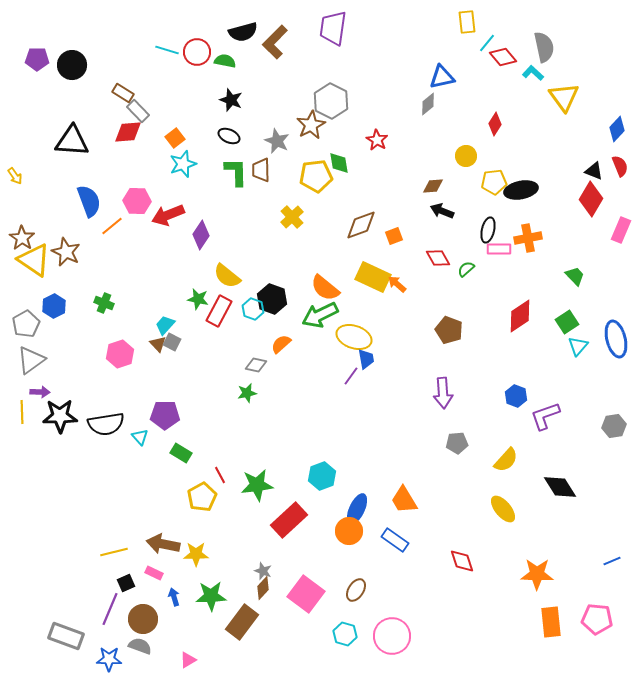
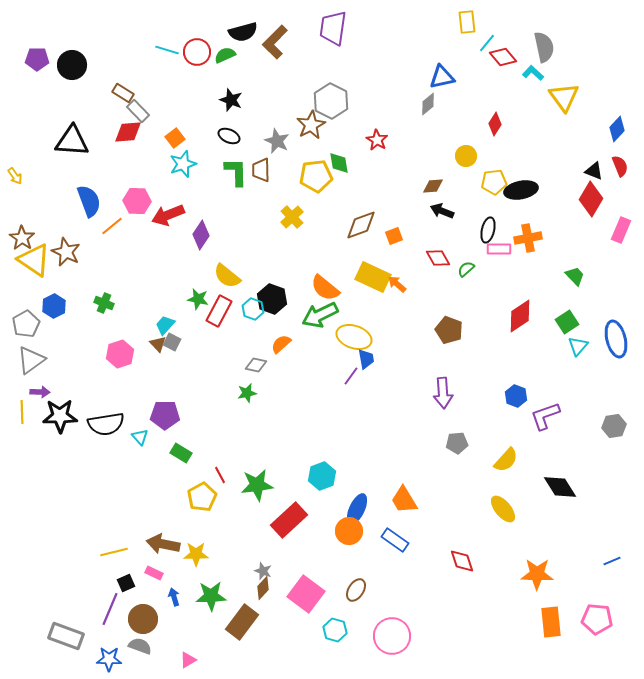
green semicircle at (225, 61): moved 6 px up; rotated 35 degrees counterclockwise
cyan hexagon at (345, 634): moved 10 px left, 4 px up
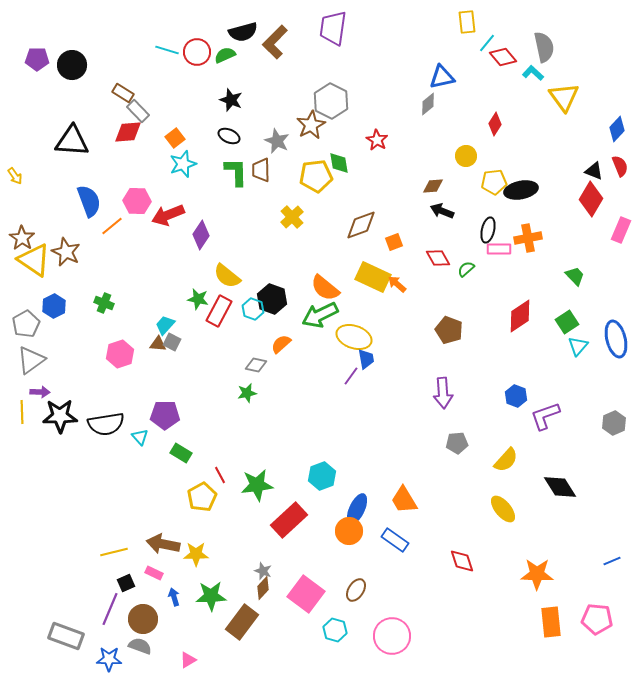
orange square at (394, 236): moved 6 px down
brown triangle at (158, 344): rotated 42 degrees counterclockwise
gray hexagon at (614, 426): moved 3 px up; rotated 15 degrees counterclockwise
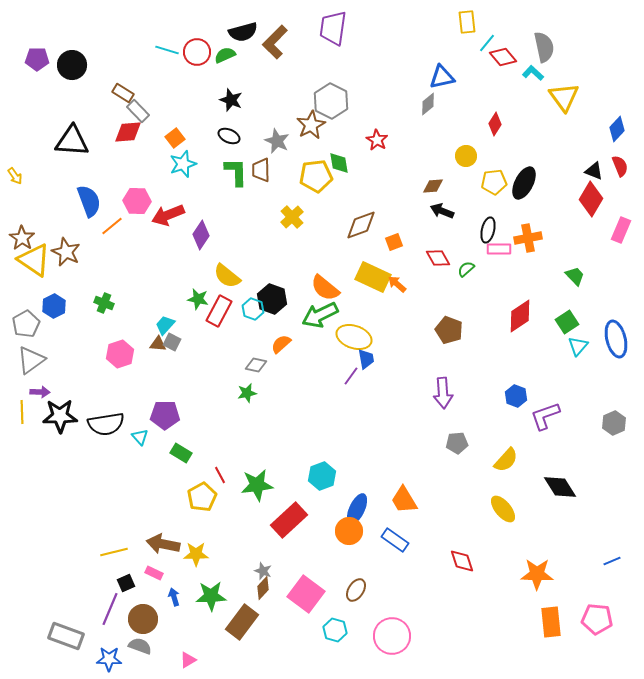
black ellipse at (521, 190): moved 3 px right, 7 px up; rotated 52 degrees counterclockwise
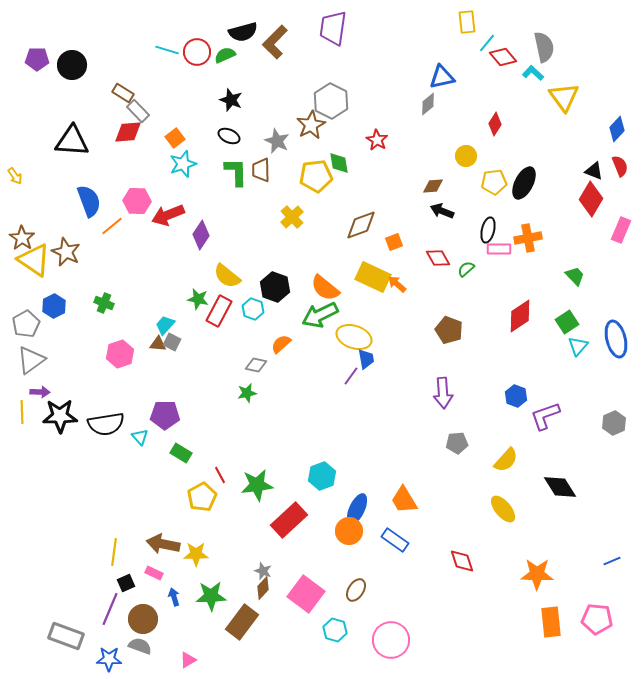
black hexagon at (272, 299): moved 3 px right, 12 px up
yellow line at (114, 552): rotated 68 degrees counterclockwise
pink circle at (392, 636): moved 1 px left, 4 px down
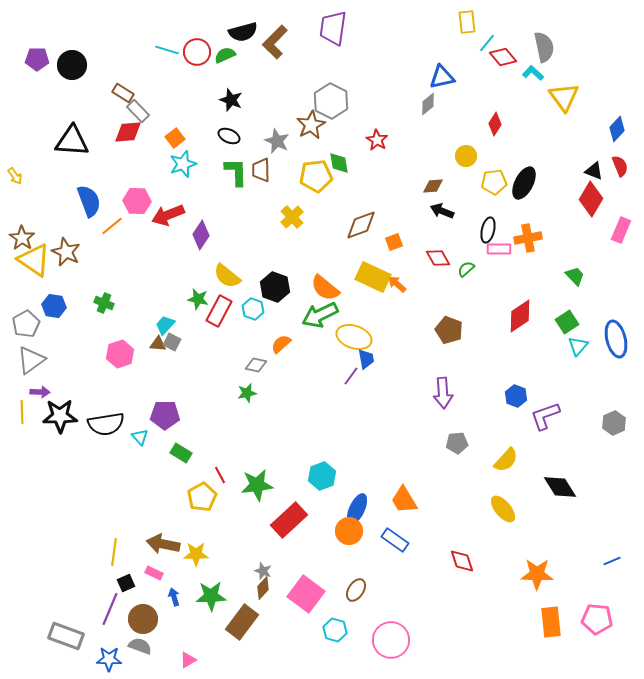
blue hexagon at (54, 306): rotated 25 degrees counterclockwise
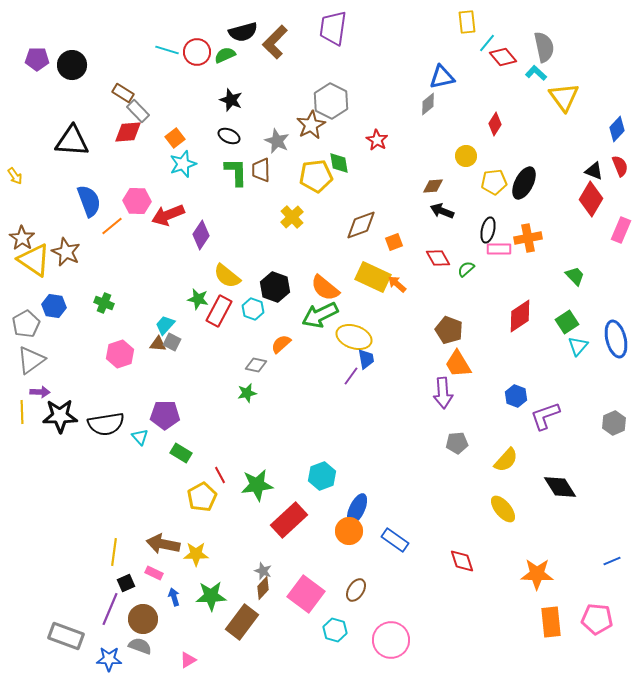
cyan L-shape at (533, 73): moved 3 px right
orange trapezoid at (404, 500): moved 54 px right, 136 px up
